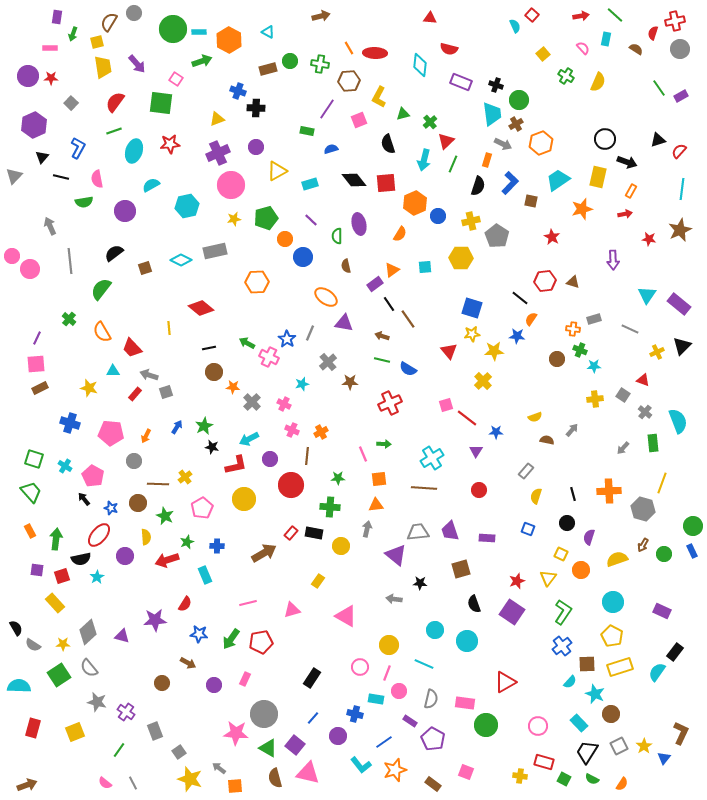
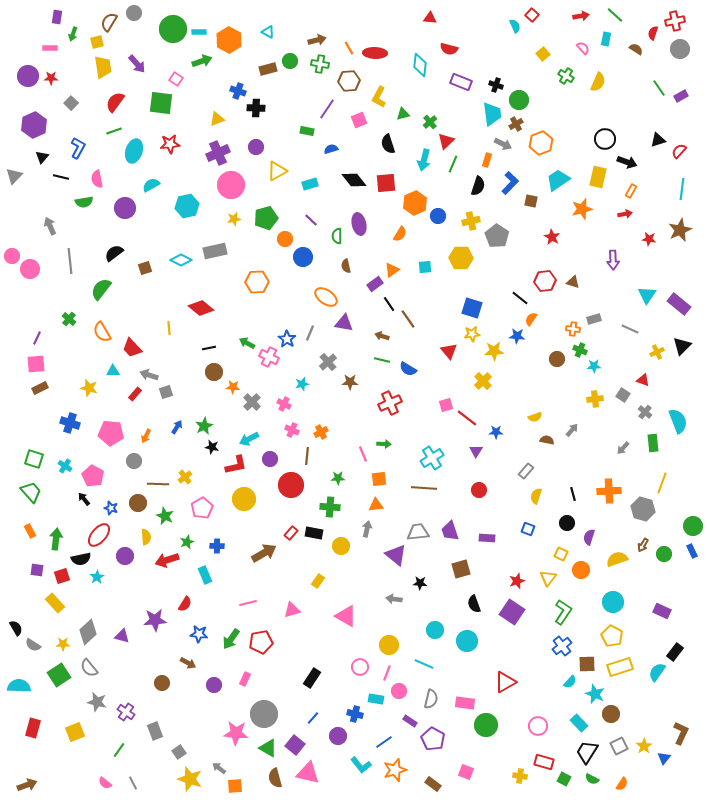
brown arrow at (321, 16): moved 4 px left, 24 px down
purple circle at (125, 211): moved 3 px up
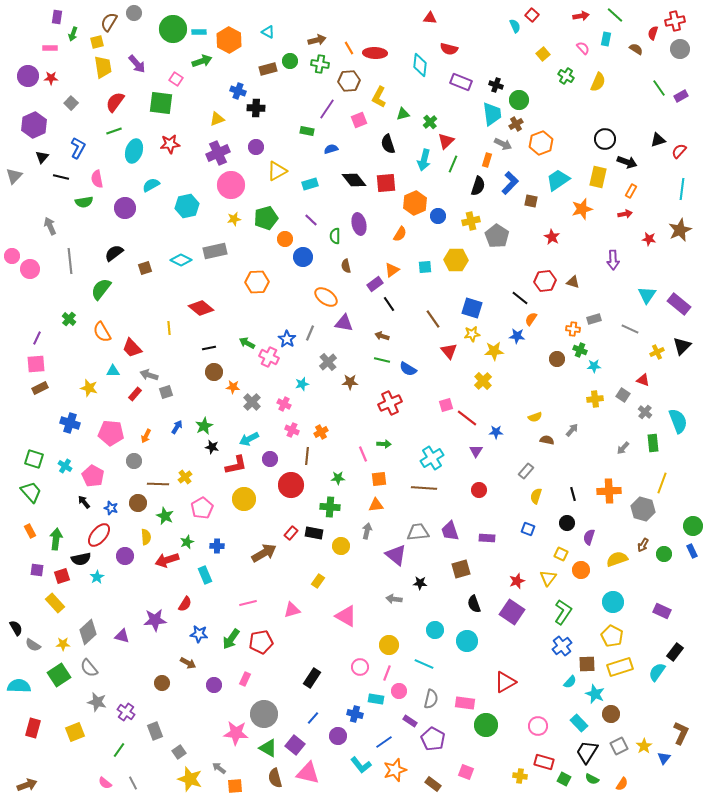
green semicircle at (337, 236): moved 2 px left
yellow hexagon at (461, 258): moved 5 px left, 2 px down
brown line at (408, 319): moved 25 px right
black arrow at (84, 499): moved 3 px down
gray arrow at (367, 529): moved 2 px down
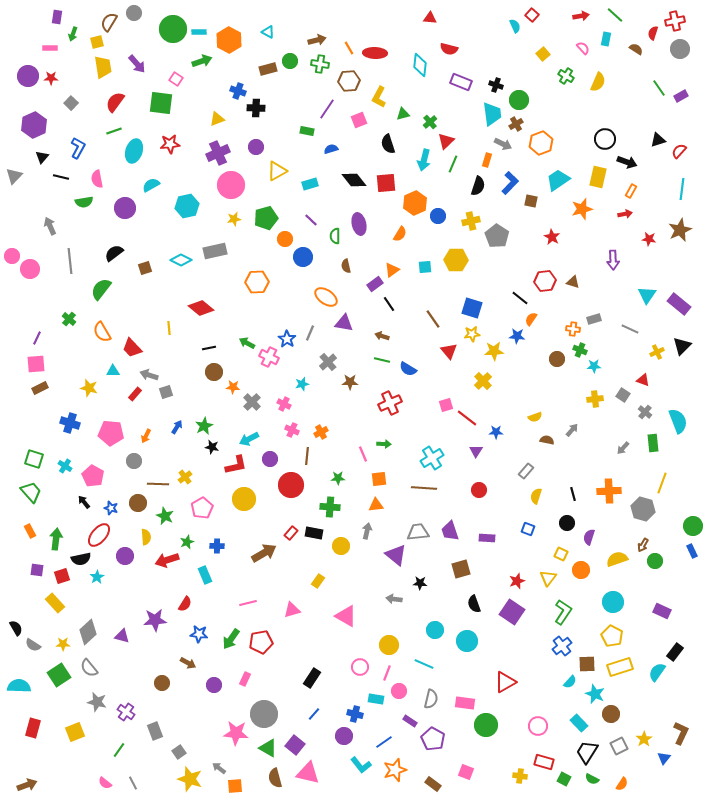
green circle at (664, 554): moved 9 px left, 7 px down
blue line at (313, 718): moved 1 px right, 4 px up
purple circle at (338, 736): moved 6 px right
yellow star at (644, 746): moved 7 px up
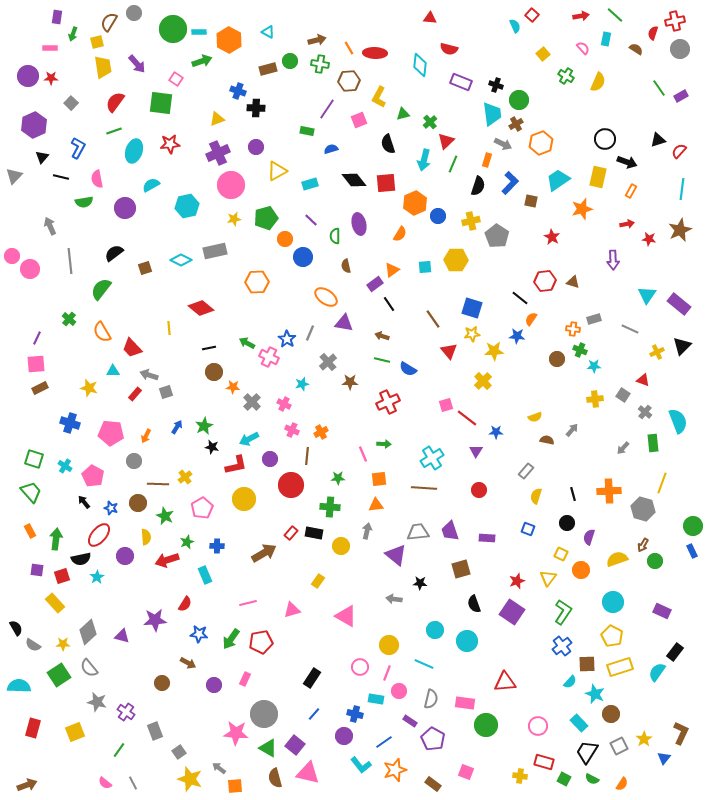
red arrow at (625, 214): moved 2 px right, 10 px down
red cross at (390, 403): moved 2 px left, 1 px up
red triangle at (505, 682): rotated 25 degrees clockwise
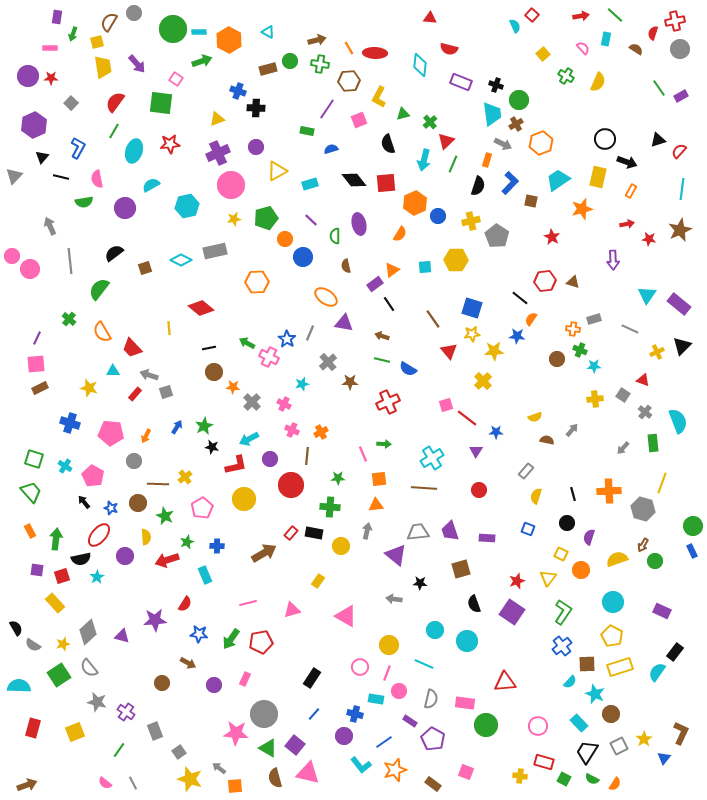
green line at (114, 131): rotated 42 degrees counterclockwise
green semicircle at (101, 289): moved 2 px left
yellow star at (63, 644): rotated 16 degrees counterclockwise
orange semicircle at (622, 784): moved 7 px left
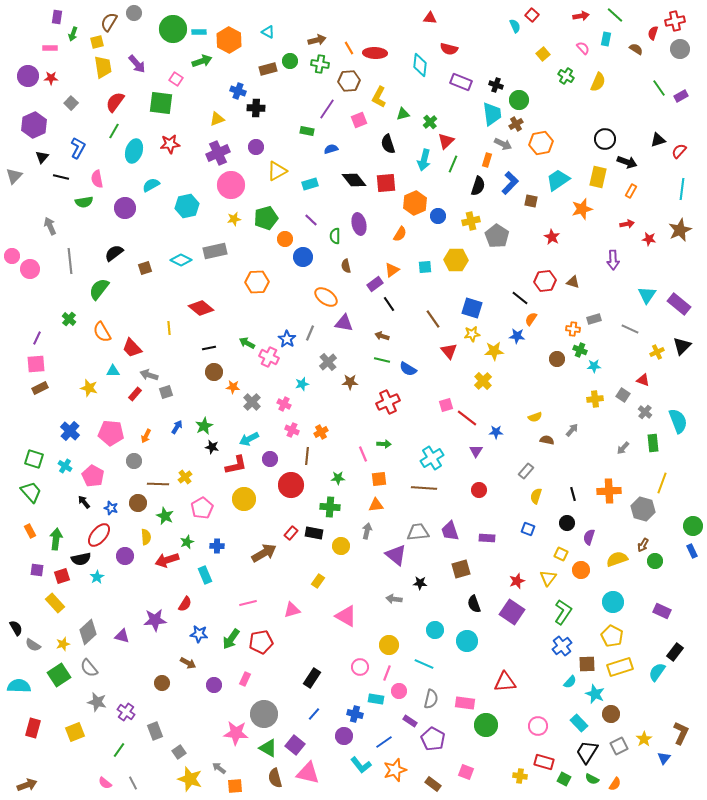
orange hexagon at (541, 143): rotated 10 degrees clockwise
blue cross at (70, 423): moved 8 px down; rotated 24 degrees clockwise
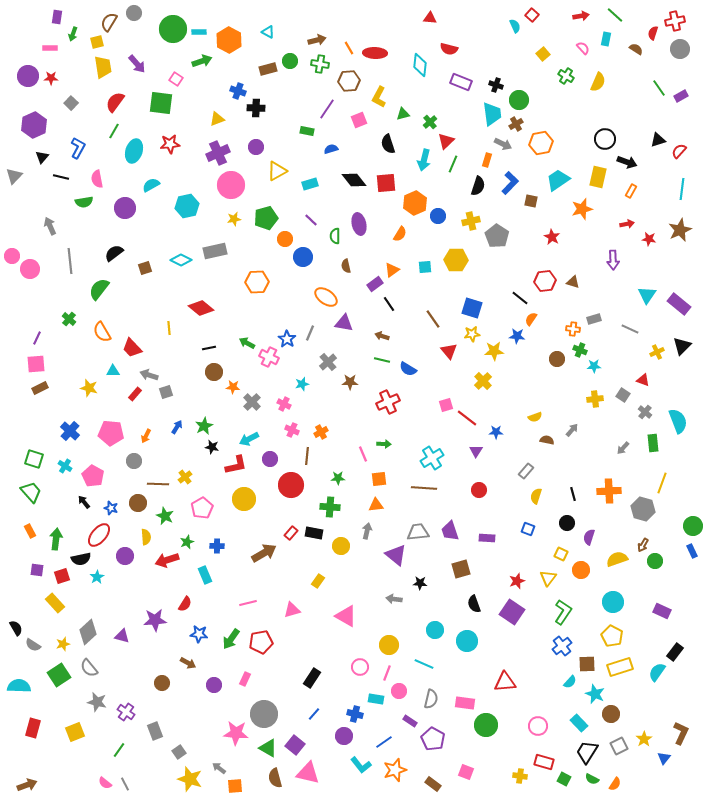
gray line at (133, 783): moved 8 px left, 1 px down
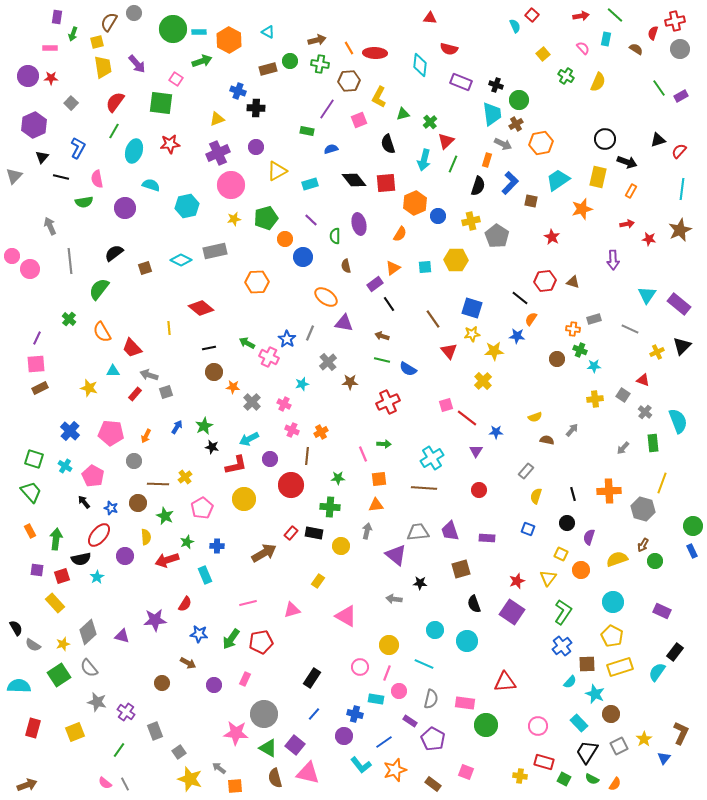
cyan semicircle at (151, 185): rotated 48 degrees clockwise
orange triangle at (392, 270): moved 1 px right, 2 px up
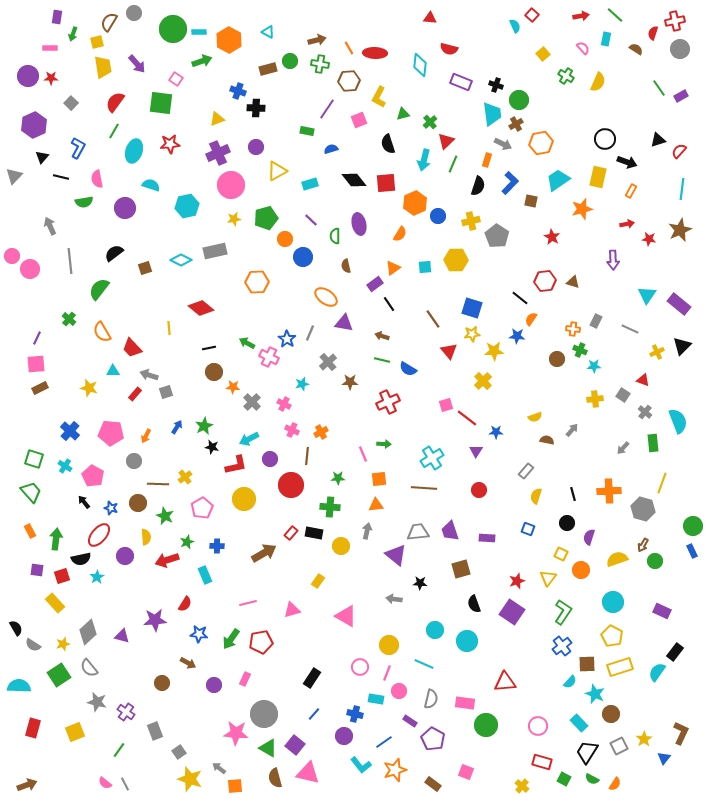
gray rectangle at (594, 319): moved 2 px right, 2 px down; rotated 48 degrees counterclockwise
red rectangle at (544, 762): moved 2 px left
yellow cross at (520, 776): moved 2 px right, 10 px down; rotated 32 degrees clockwise
